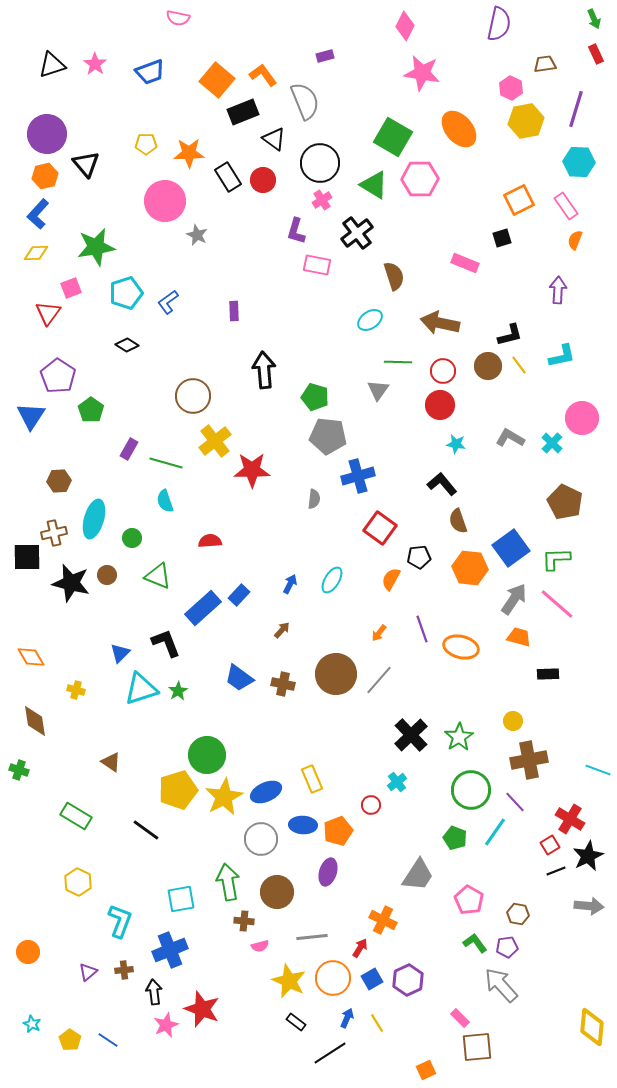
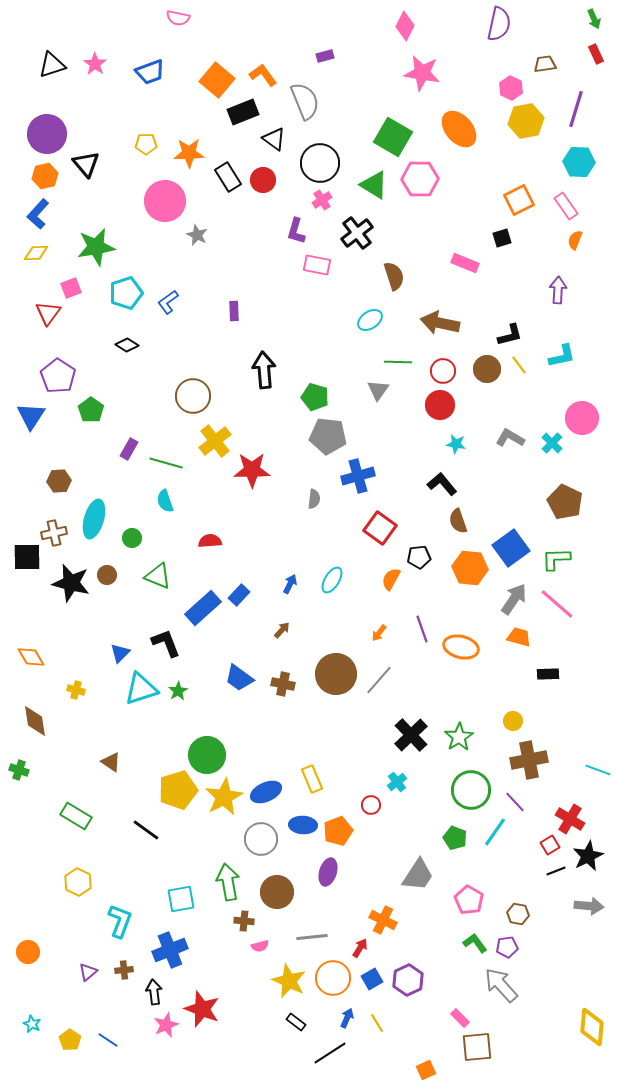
brown circle at (488, 366): moved 1 px left, 3 px down
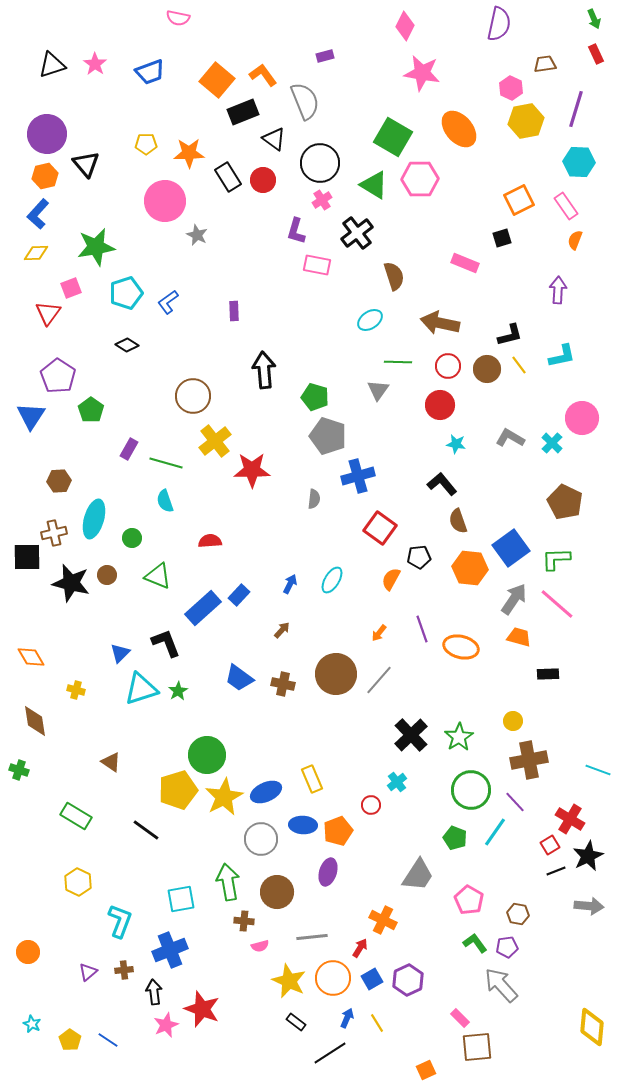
red circle at (443, 371): moved 5 px right, 5 px up
gray pentagon at (328, 436): rotated 12 degrees clockwise
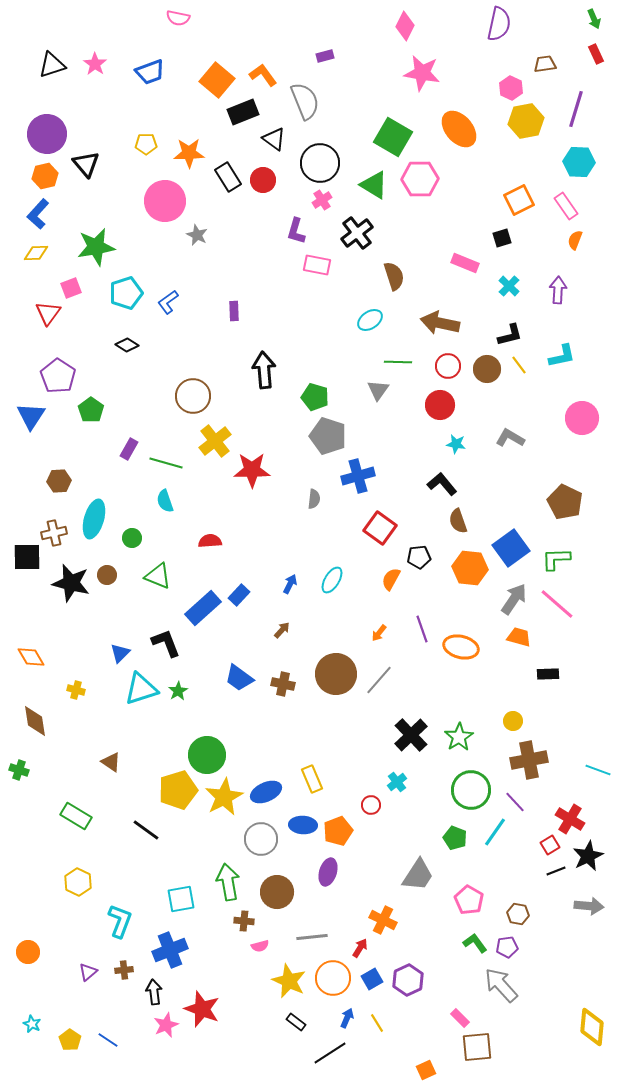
cyan cross at (552, 443): moved 43 px left, 157 px up
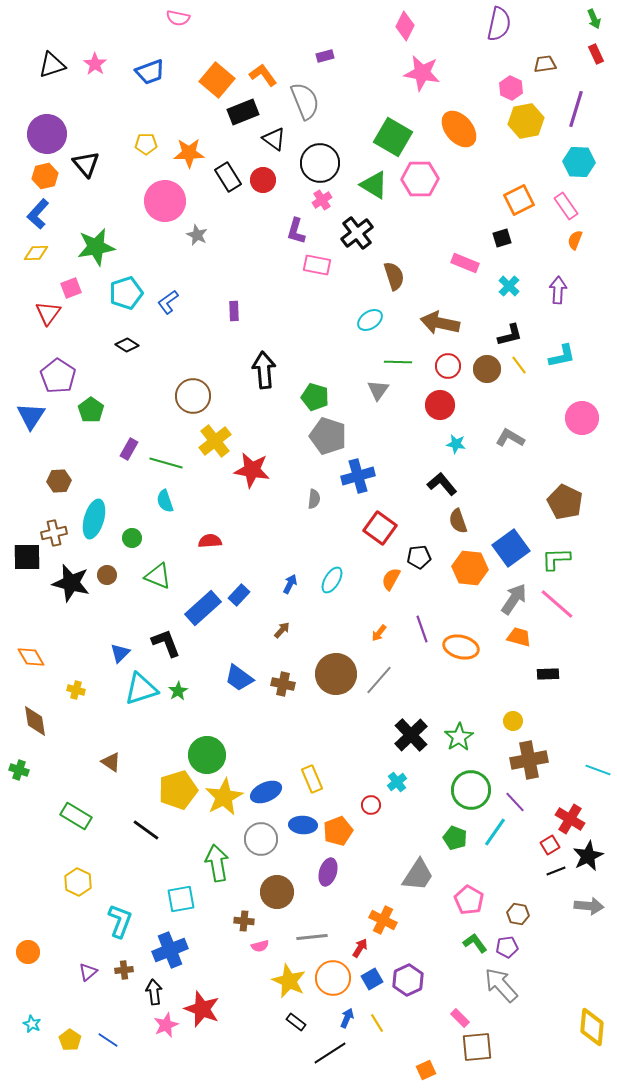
red star at (252, 470): rotated 9 degrees clockwise
green arrow at (228, 882): moved 11 px left, 19 px up
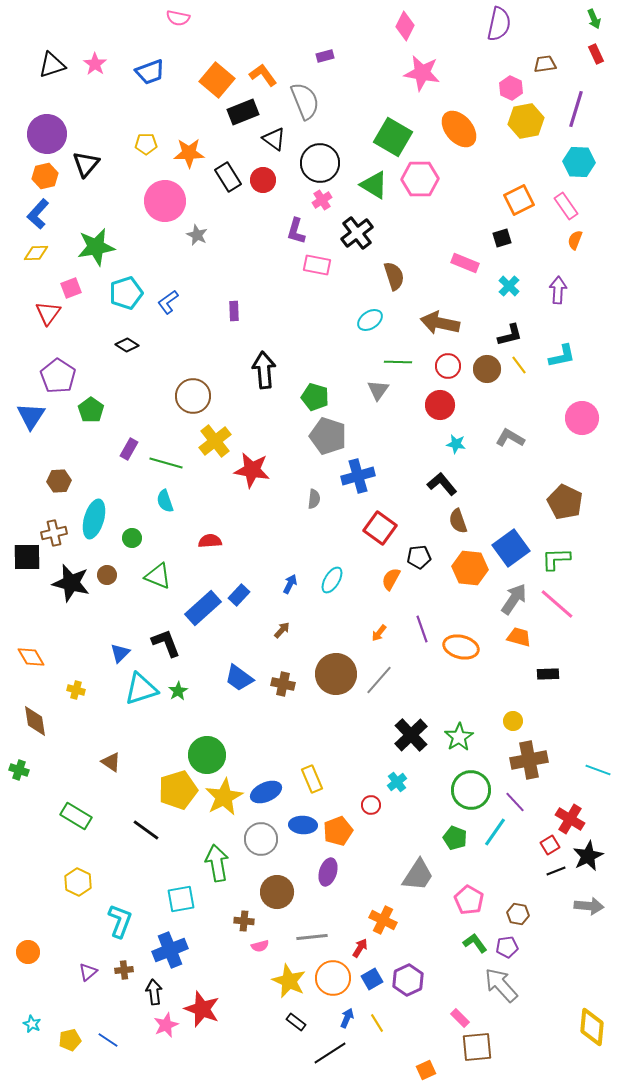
black triangle at (86, 164): rotated 20 degrees clockwise
yellow pentagon at (70, 1040): rotated 25 degrees clockwise
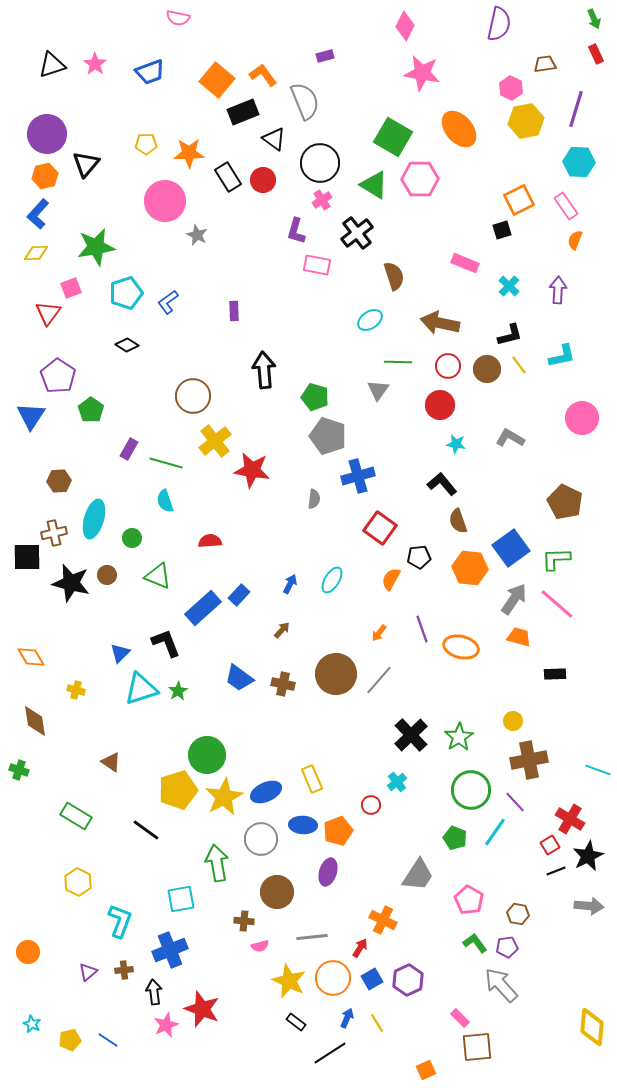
black square at (502, 238): moved 8 px up
black rectangle at (548, 674): moved 7 px right
